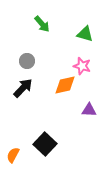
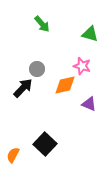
green triangle: moved 5 px right
gray circle: moved 10 px right, 8 px down
purple triangle: moved 6 px up; rotated 21 degrees clockwise
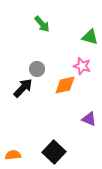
green triangle: moved 3 px down
purple triangle: moved 15 px down
black square: moved 9 px right, 8 px down
orange semicircle: rotated 56 degrees clockwise
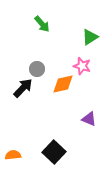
green triangle: rotated 48 degrees counterclockwise
orange diamond: moved 2 px left, 1 px up
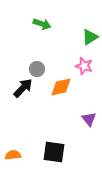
green arrow: rotated 30 degrees counterclockwise
pink star: moved 2 px right
orange diamond: moved 2 px left, 3 px down
purple triangle: rotated 28 degrees clockwise
black square: rotated 35 degrees counterclockwise
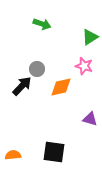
black arrow: moved 1 px left, 2 px up
purple triangle: moved 1 px right; rotated 35 degrees counterclockwise
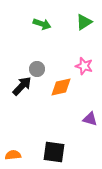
green triangle: moved 6 px left, 15 px up
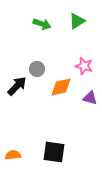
green triangle: moved 7 px left, 1 px up
black arrow: moved 5 px left
purple triangle: moved 21 px up
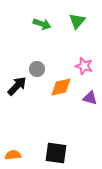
green triangle: rotated 18 degrees counterclockwise
black square: moved 2 px right, 1 px down
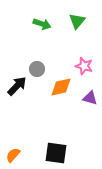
orange semicircle: rotated 42 degrees counterclockwise
